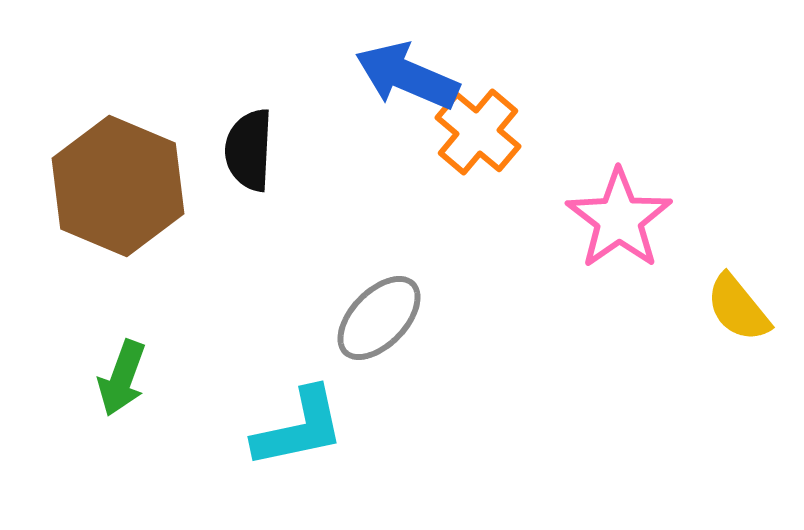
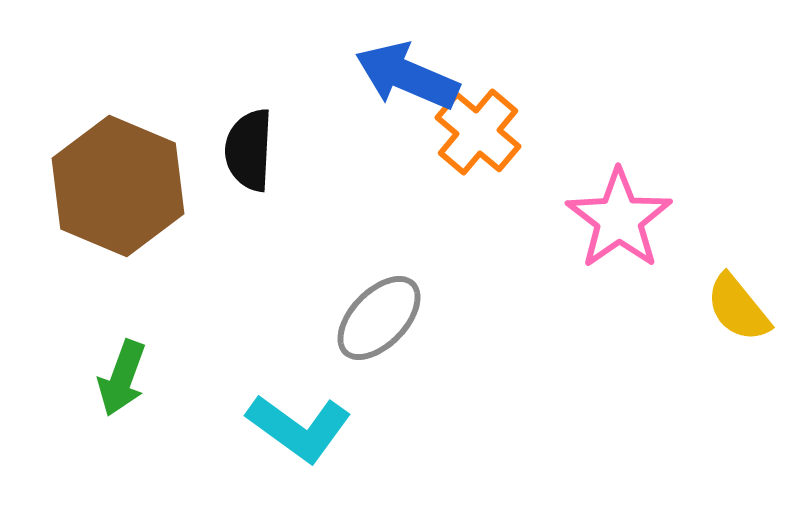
cyan L-shape: rotated 48 degrees clockwise
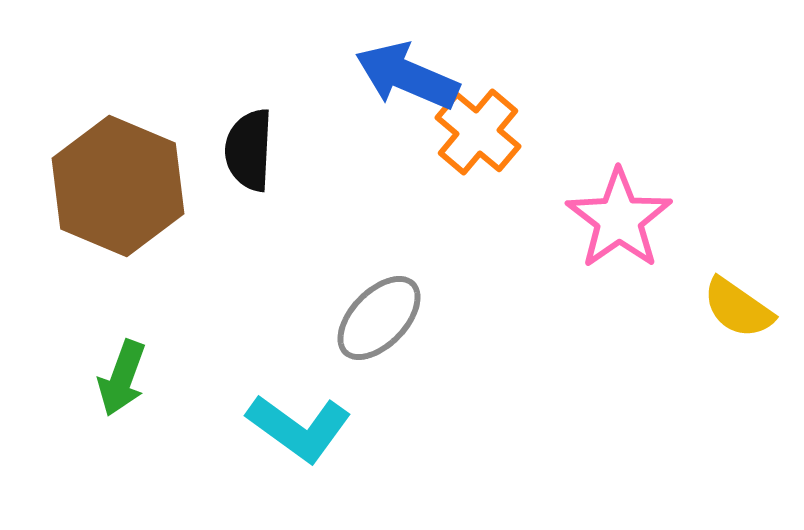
yellow semicircle: rotated 16 degrees counterclockwise
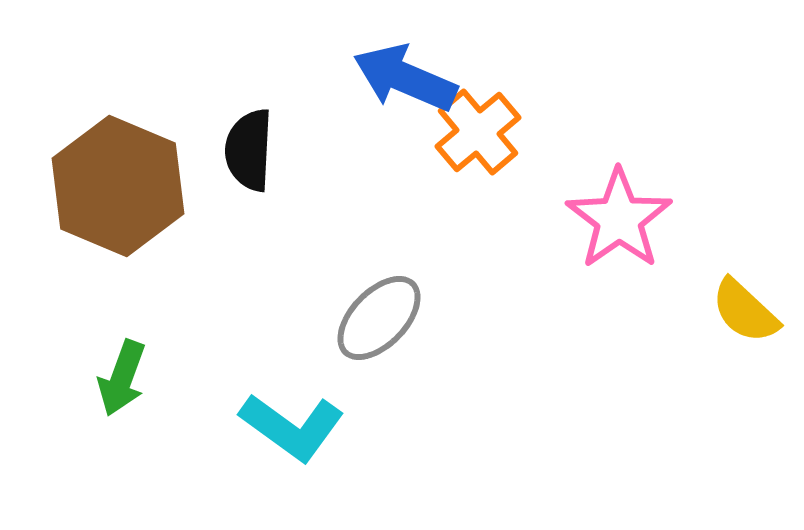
blue arrow: moved 2 px left, 2 px down
orange cross: rotated 10 degrees clockwise
yellow semicircle: moved 7 px right, 3 px down; rotated 8 degrees clockwise
cyan L-shape: moved 7 px left, 1 px up
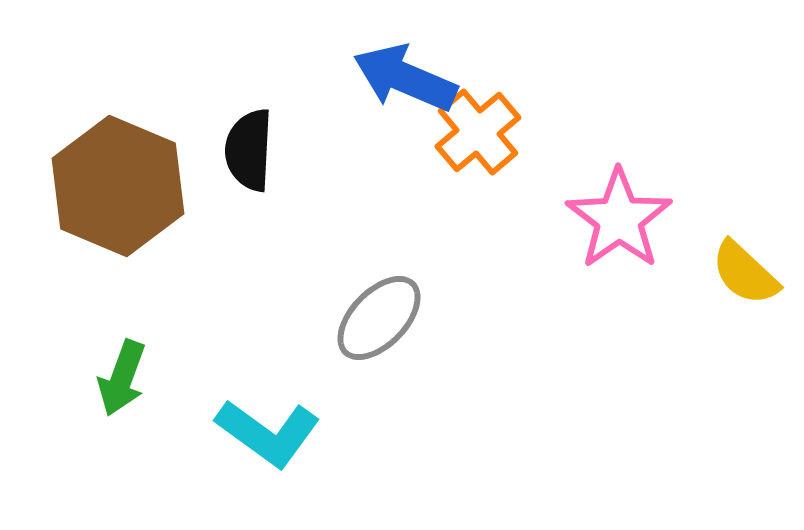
yellow semicircle: moved 38 px up
cyan L-shape: moved 24 px left, 6 px down
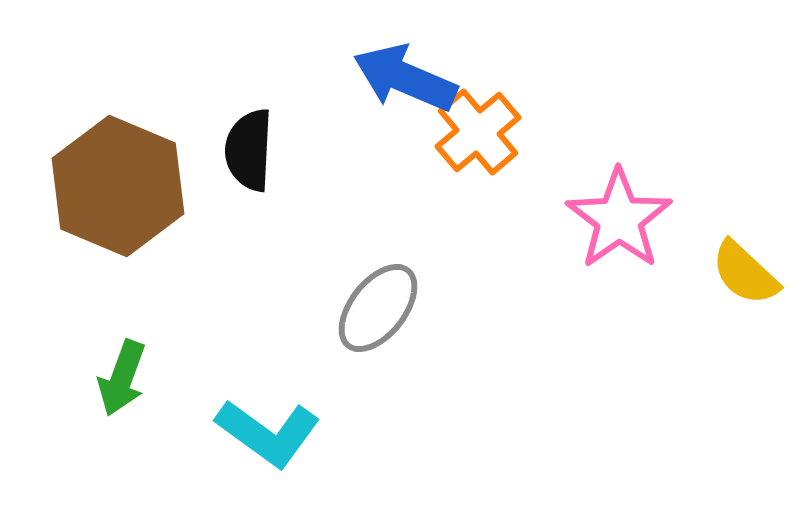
gray ellipse: moved 1 px left, 10 px up; rotated 6 degrees counterclockwise
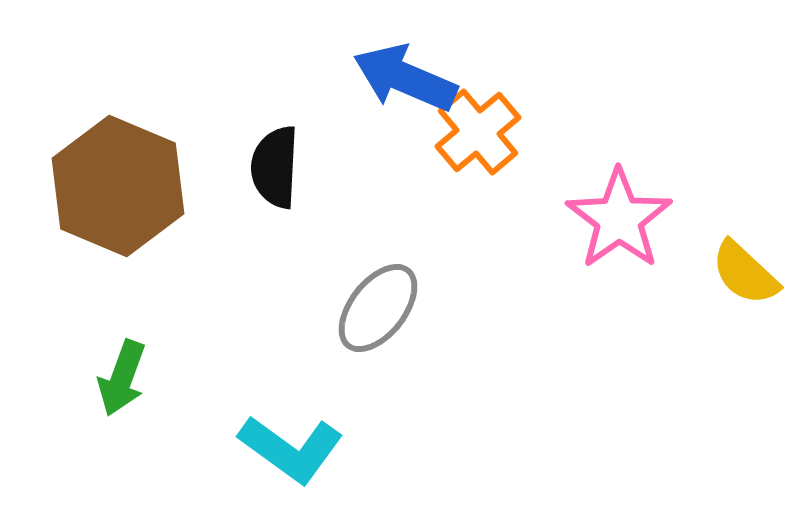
black semicircle: moved 26 px right, 17 px down
cyan L-shape: moved 23 px right, 16 px down
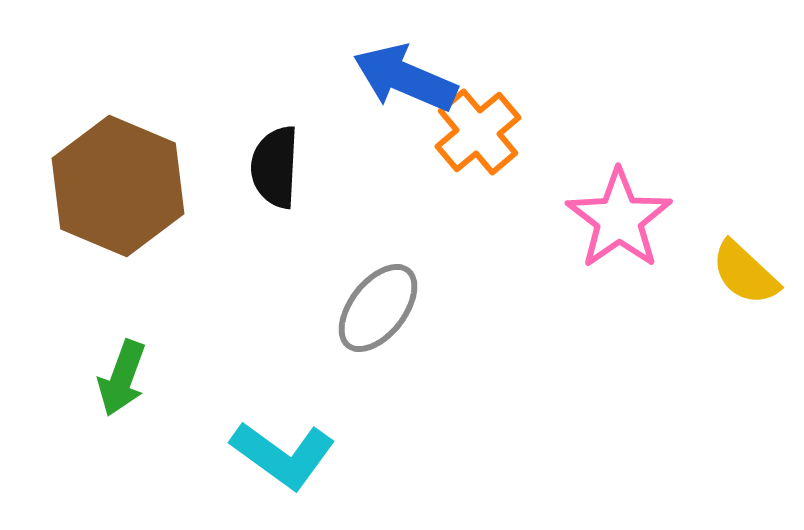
cyan L-shape: moved 8 px left, 6 px down
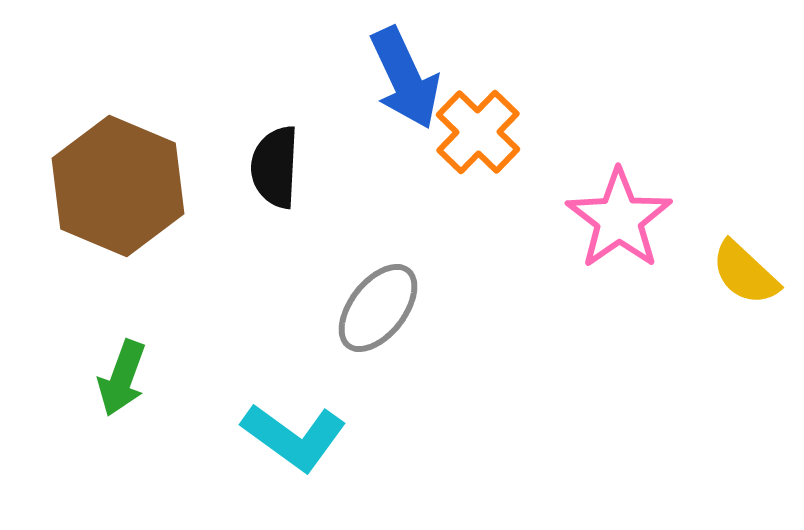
blue arrow: rotated 138 degrees counterclockwise
orange cross: rotated 6 degrees counterclockwise
cyan L-shape: moved 11 px right, 18 px up
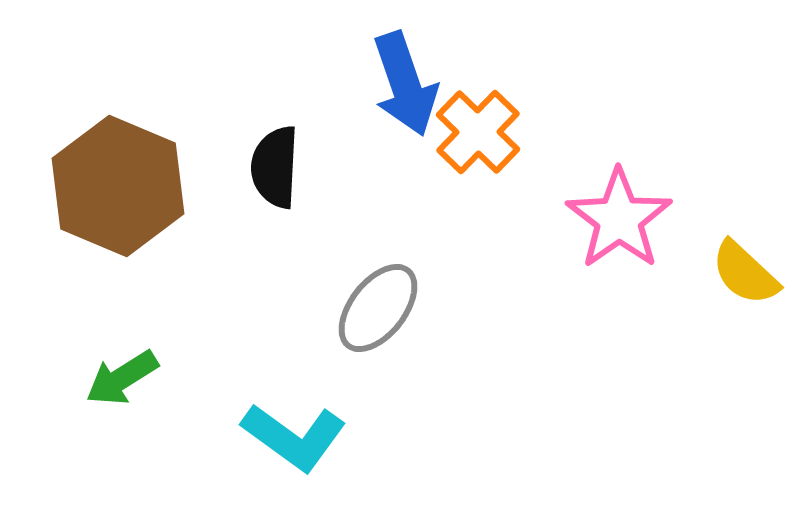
blue arrow: moved 6 px down; rotated 6 degrees clockwise
green arrow: rotated 38 degrees clockwise
